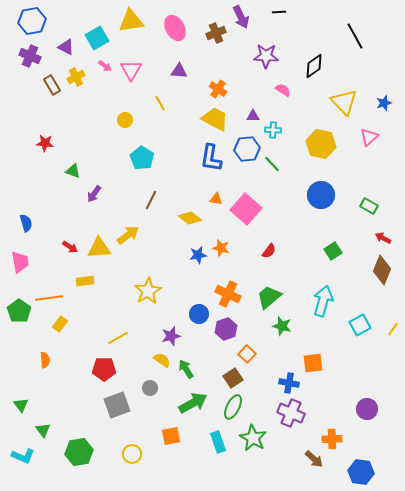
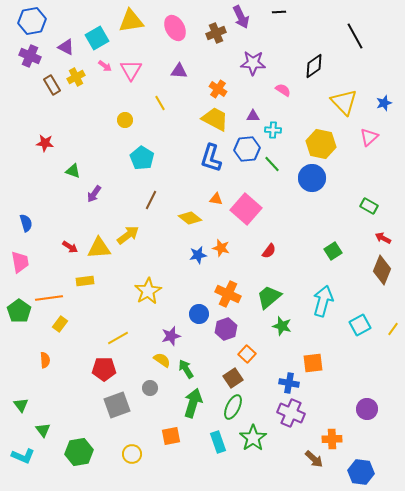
purple star at (266, 56): moved 13 px left, 7 px down
blue L-shape at (211, 158): rotated 8 degrees clockwise
blue circle at (321, 195): moved 9 px left, 17 px up
green arrow at (193, 403): rotated 44 degrees counterclockwise
green star at (253, 438): rotated 8 degrees clockwise
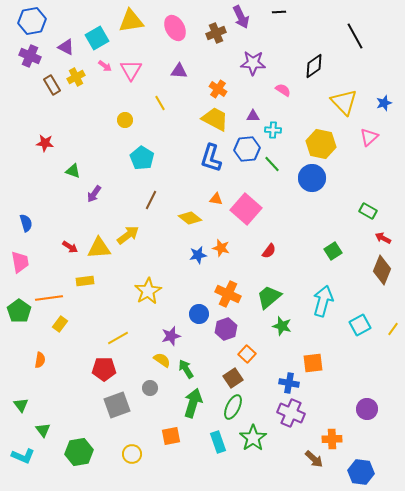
green rectangle at (369, 206): moved 1 px left, 5 px down
orange semicircle at (45, 360): moved 5 px left; rotated 14 degrees clockwise
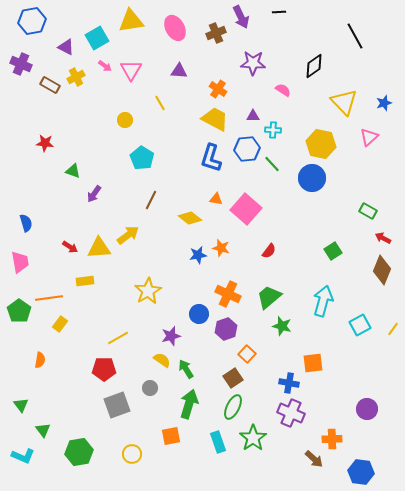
purple cross at (30, 56): moved 9 px left, 8 px down
brown rectangle at (52, 85): moved 2 px left; rotated 30 degrees counterclockwise
green arrow at (193, 403): moved 4 px left, 1 px down
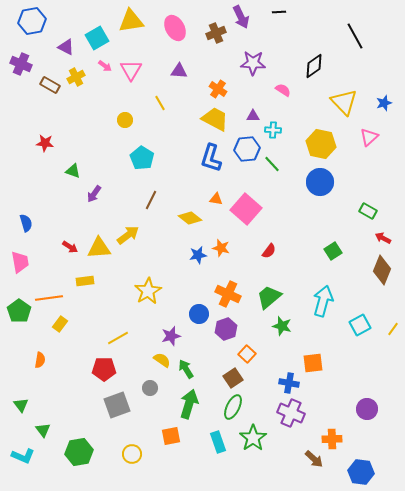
blue circle at (312, 178): moved 8 px right, 4 px down
